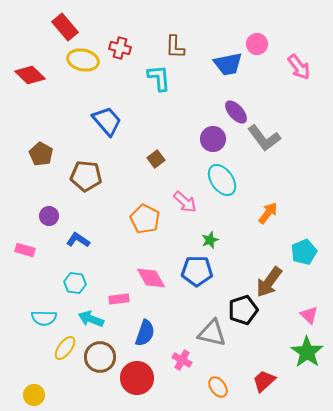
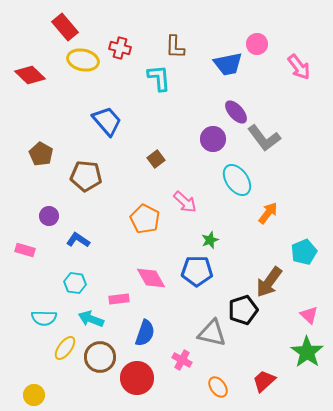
cyan ellipse at (222, 180): moved 15 px right
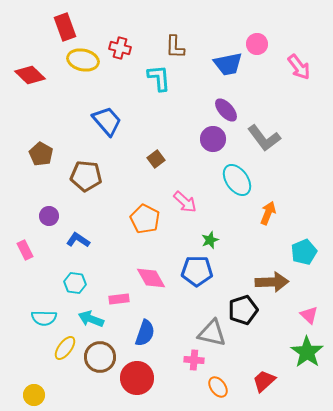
red rectangle at (65, 27): rotated 20 degrees clockwise
purple ellipse at (236, 112): moved 10 px left, 2 px up
orange arrow at (268, 213): rotated 15 degrees counterclockwise
pink rectangle at (25, 250): rotated 48 degrees clockwise
brown arrow at (269, 282): moved 3 px right; rotated 128 degrees counterclockwise
pink cross at (182, 360): moved 12 px right; rotated 24 degrees counterclockwise
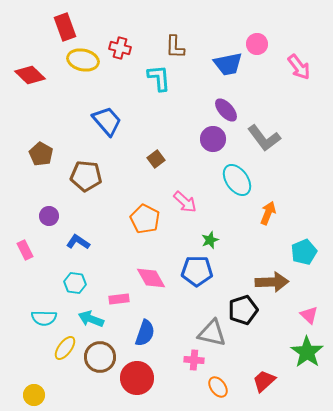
blue L-shape at (78, 240): moved 2 px down
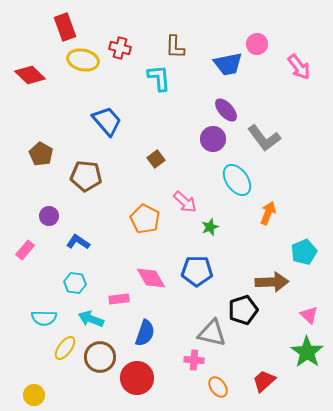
green star at (210, 240): moved 13 px up
pink rectangle at (25, 250): rotated 66 degrees clockwise
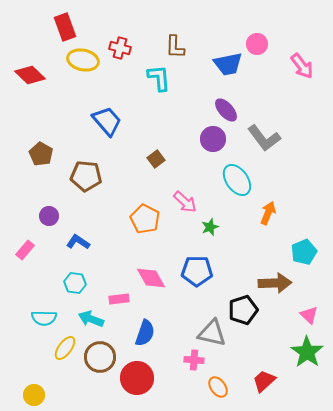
pink arrow at (299, 67): moved 3 px right, 1 px up
brown arrow at (272, 282): moved 3 px right, 1 px down
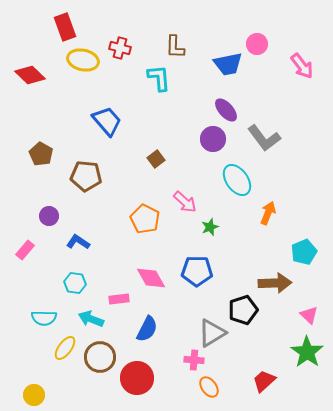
blue semicircle at (145, 333): moved 2 px right, 4 px up; rotated 8 degrees clockwise
gray triangle at (212, 333): rotated 44 degrees counterclockwise
orange ellipse at (218, 387): moved 9 px left
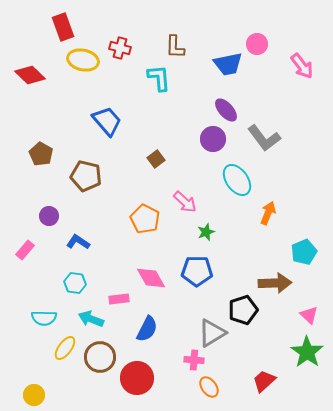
red rectangle at (65, 27): moved 2 px left
brown pentagon at (86, 176): rotated 8 degrees clockwise
green star at (210, 227): moved 4 px left, 5 px down
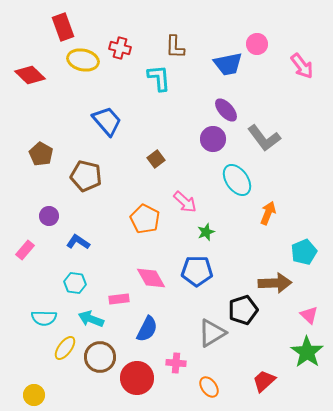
pink cross at (194, 360): moved 18 px left, 3 px down
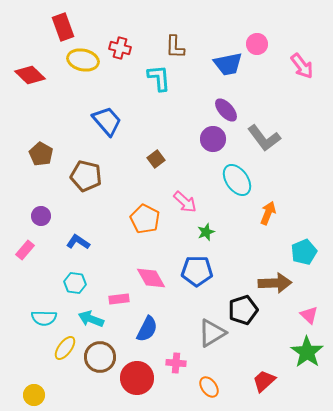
purple circle at (49, 216): moved 8 px left
